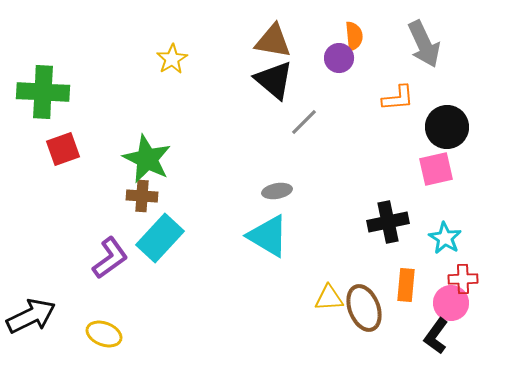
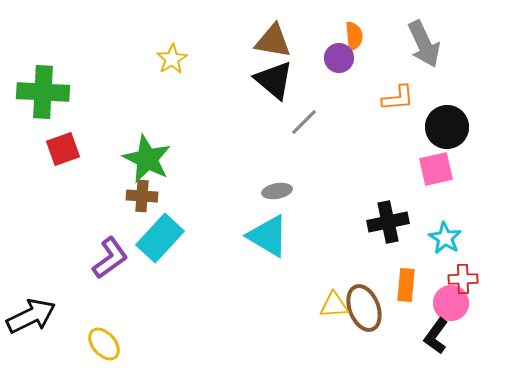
yellow triangle: moved 5 px right, 7 px down
yellow ellipse: moved 10 px down; rotated 28 degrees clockwise
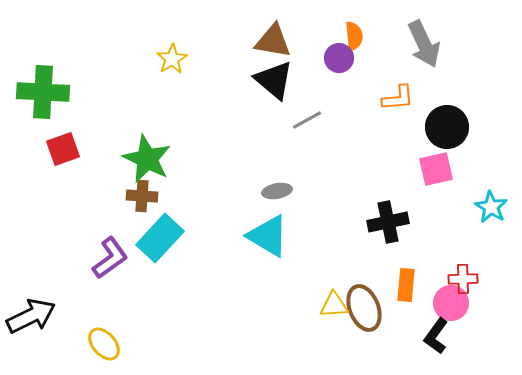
gray line: moved 3 px right, 2 px up; rotated 16 degrees clockwise
cyan star: moved 46 px right, 31 px up
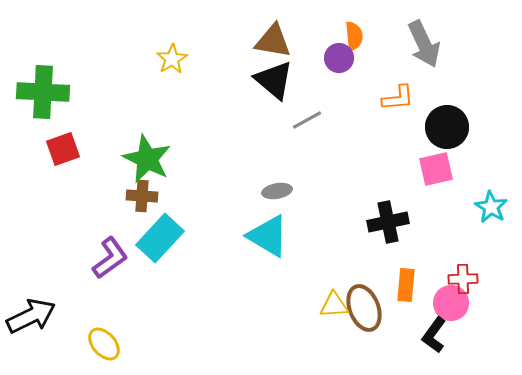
black L-shape: moved 2 px left, 1 px up
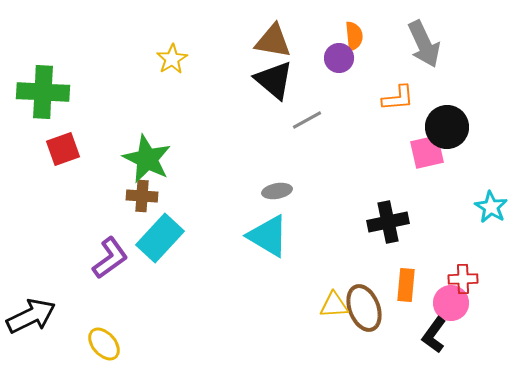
pink square: moved 9 px left, 17 px up
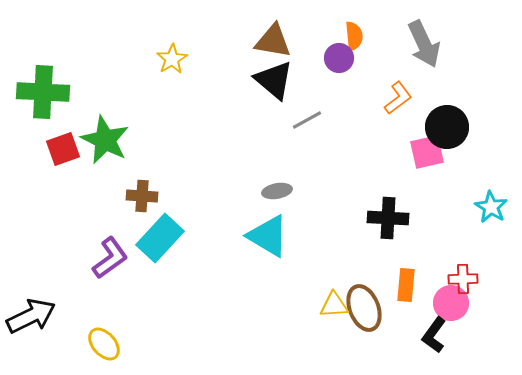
orange L-shape: rotated 32 degrees counterclockwise
green star: moved 42 px left, 19 px up
black cross: moved 4 px up; rotated 15 degrees clockwise
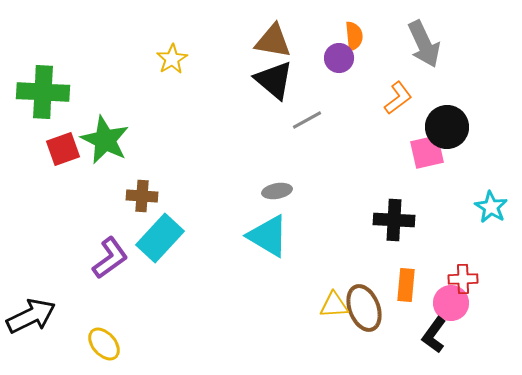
black cross: moved 6 px right, 2 px down
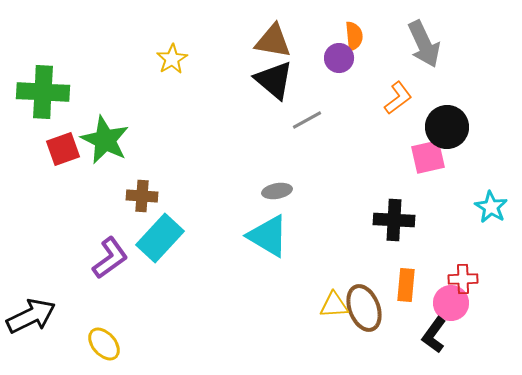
pink square: moved 1 px right, 5 px down
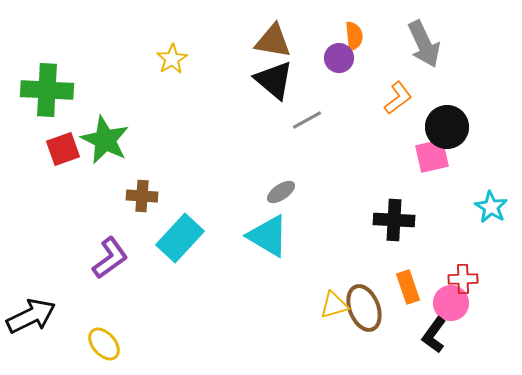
green cross: moved 4 px right, 2 px up
pink square: moved 4 px right, 1 px up
gray ellipse: moved 4 px right, 1 px down; rotated 24 degrees counterclockwise
cyan rectangle: moved 20 px right
orange rectangle: moved 2 px right, 2 px down; rotated 24 degrees counterclockwise
yellow triangle: rotated 12 degrees counterclockwise
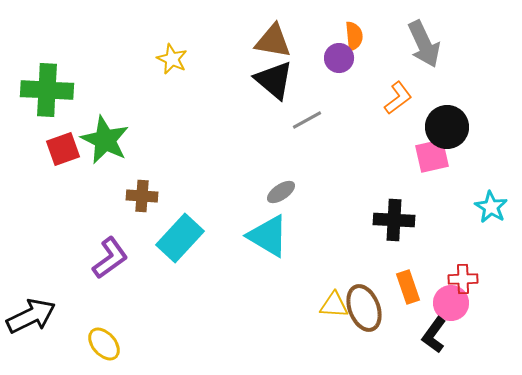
yellow star: rotated 16 degrees counterclockwise
yellow triangle: rotated 20 degrees clockwise
